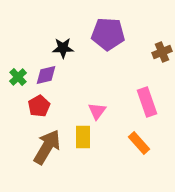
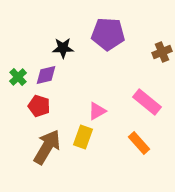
pink rectangle: rotated 32 degrees counterclockwise
red pentagon: rotated 25 degrees counterclockwise
pink triangle: rotated 24 degrees clockwise
yellow rectangle: rotated 20 degrees clockwise
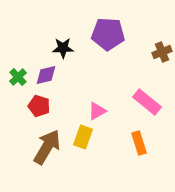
orange rectangle: rotated 25 degrees clockwise
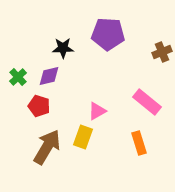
purple diamond: moved 3 px right, 1 px down
